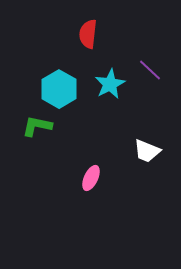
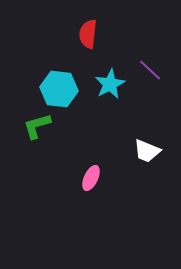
cyan hexagon: rotated 24 degrees counterclockwise
green L-shape: rotated 28 degrees counterclockwise
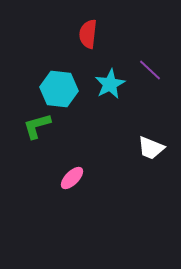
white trapezoid: moved 4 px right, 3 px up
pink ellipse: moved 19 px left; rotated 20 degrees clockwise
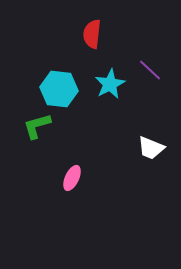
red semicircle: moved 4 px right
pink ellipse: rotated 20 degrees counterclockwise
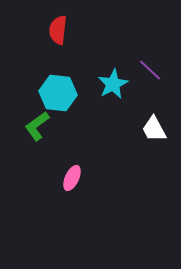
red semicircle: moved 34 px left, 4 px up
cyan star: moved 3 px right
cyan hexagon: moved 1 px left, 4 px down
green L-shape: rotated 20 degrees counterclockwise
white trapezoid: moved 3 px right, 19 px up; rotated 40 degrees clockwise
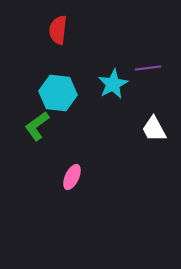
purple line: moved 2 px left, 2 px up; rotated 50 degrees counterclockwise
pink ellipse: moved 1 px up
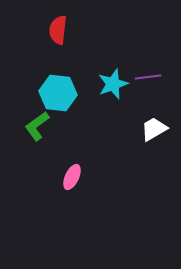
purple line: moved 9 px down
cyan star: rotated 8 degrees clockwise
white trapezoid: rotated 88 degrees clockwise
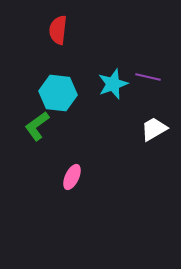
purple line: rotated 20 degrees clockwise
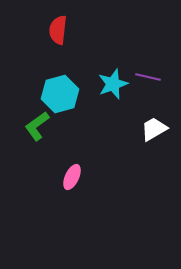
cyan hexagon: moved 2 px right, 1 px down; rotated 21 degrees counterclockwise
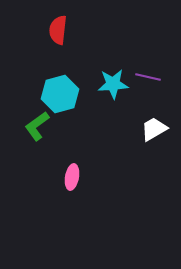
cyan star: rotated 16 degrees clockwise
pink ellipse: rotated 15 degrees counterclockwise
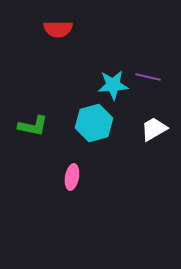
red semicircle: moved 1 px up; rotated 96 degrees counterclockwise
cyan star: moved 1 px down
cyan hexagon: moved 34 px right, 29 px down
green L-shape: moved 4 px left; rotated 132 degrees counterclockwise
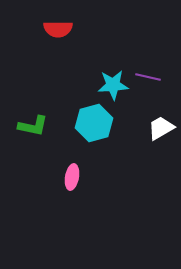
white trapezoid: moved 7 px right, 1 px up
